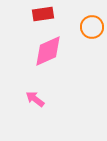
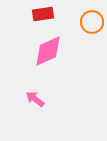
orange circle: moved 5 px up
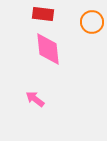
red rectangle: rotated 15 degrees clockwise
pink diamond: moved 2 px up; rotated 72 degrees counterclockwise
